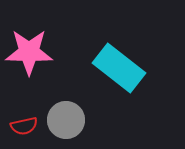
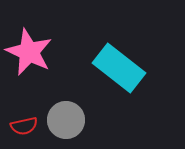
pink star: rotated 24 degrees clockwise
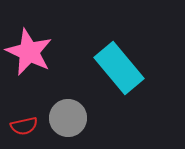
cyan rectangle: rotated 12 degrees clockwise
gray circle: moved 2 px right, 2 px up
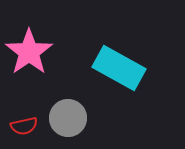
pink star: rotated 12 degrees clockwise
cyan rectangle: rotated 21 degrees counterclockwise
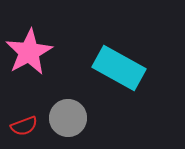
pink star: rotated 6 degrees clockwise
red semicircle: rotated 8 degrees counterclockwise
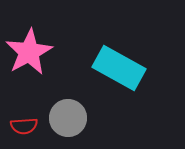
red semicircle: rotated 16 degrees clockwise
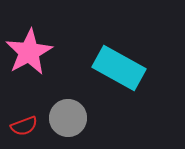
red semicircle: rotated 16 degrees counterclockwise
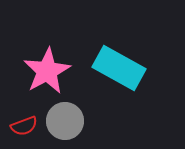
pink star: moved 18 px right, 19 px down
gray circle: moved 3 px left, 3 px down
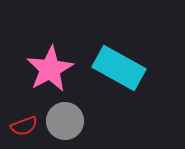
pink star: moved 3 px right, 2 px up
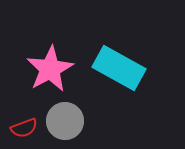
red semicircle: moved 2 px down
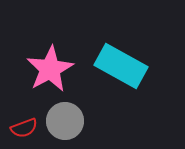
cyan rectangle: moved 2 px right, 2 px up
